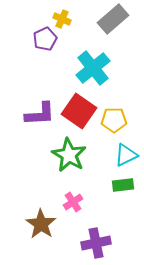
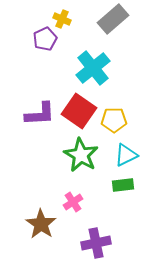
green star: moved 12 px right
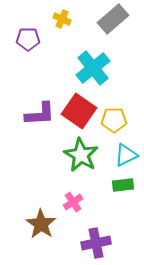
purple pentagon: moved 17 px left; rotated 25 degrees clockwise
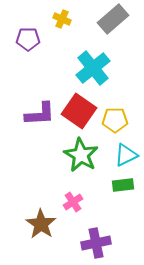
yellow pentagon: moved 1 px right
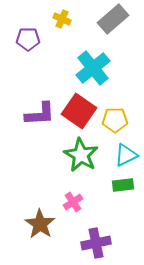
brown star: moved 1 px left
